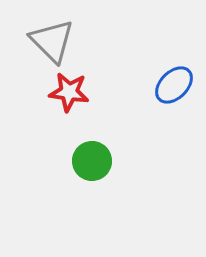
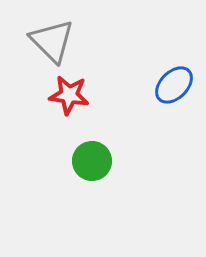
red star: moved 3 px down
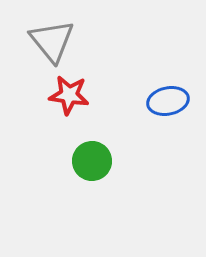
gray triangle: rotated 6 degrees clockwise
blue ellipse: moved 6 px left, 16 px down; rotated 33 degrees clockwise
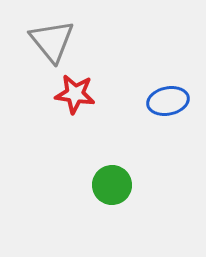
red star: moved 6 px right, 1 px up
green circle: moved 20 px right, 24 px down
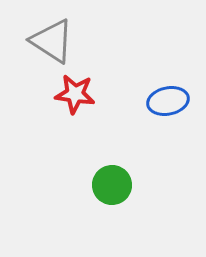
gray triangle: rotated 18 degrees counterclockwise
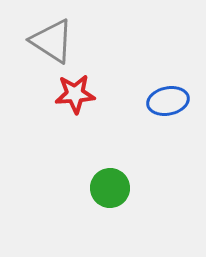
red star: rotated 12 degrees counterclockwise
green circle: moved 2 px left, 3 px down
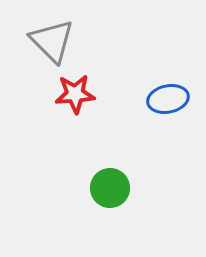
gray triangle: rotated 12 degrees clockwise
blue ellipse: moved 2 px up
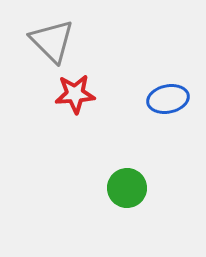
green circle: moved 17 px right
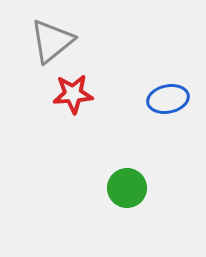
gray triangle: rotated 36 degrees clockwise
red star: moved 2 px left
